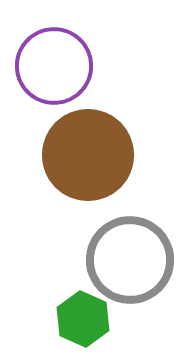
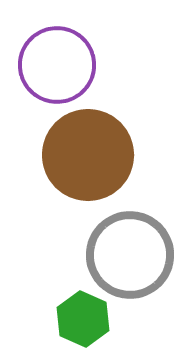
purple circle: moved 3 px right, 1 px up
gray circle: moved 5 px up
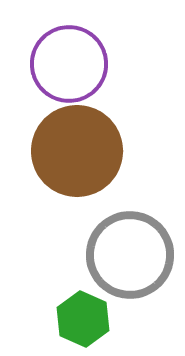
purple circle: moved 12 px right, 1 px up
brown circle: moved 11 px left, 4 px up
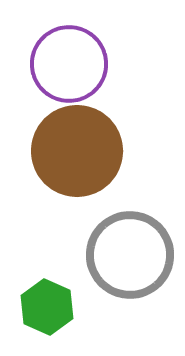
green hexagon: moved 36 px left, 12 px up
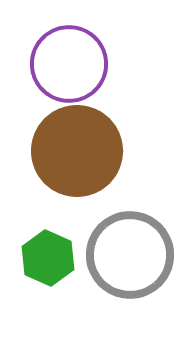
green hexagon: moved 1 px right, 49 px up
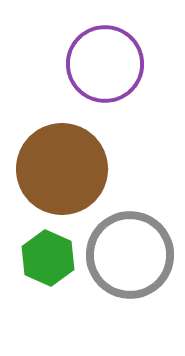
purple circle: moved 36 px right
brown circle: moved 15 px left, 18 px down
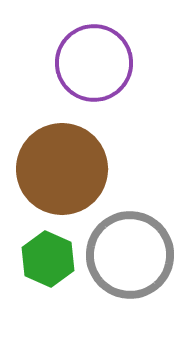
purple circle: moved 11 px left, 1 px up
green hexagon: moved 1 px down
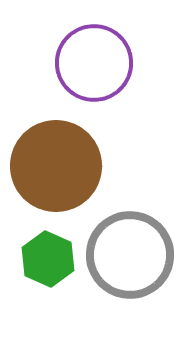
brown circle: moved 6 px left, 3 px up
